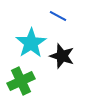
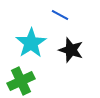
blue line: moved 2 px right, 1 px up
black star: moved 9 px right, 6 px up
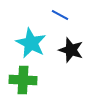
cyan star: rotated 12 degrees counterclockwise
green cross: moved 2 px right, 1 px up; rotated 28 degrees clockwise
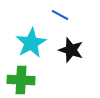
cyan star: rotated 16 degrees clockwise
green cross: moved 2 px left
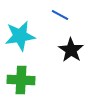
cyan star: moved 11 px left, 7 px up; rotated 20 degrees clockwise
black star: rotated 15 degrees clockwise
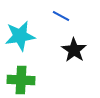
blue line: moved 1 px right, 1 px down
black star: moved 3 px right
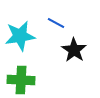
blue line: moved 5 px left, 7 px down
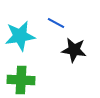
black star: rotated 25 degrees counterclockwise
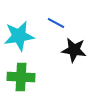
cyan star: moved 1 px left
green cross: moved 3 px up
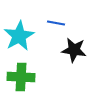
blue line: rotated 18 degrees counterclockwise
cyan star: rotated 20 degrees counterclockwise
